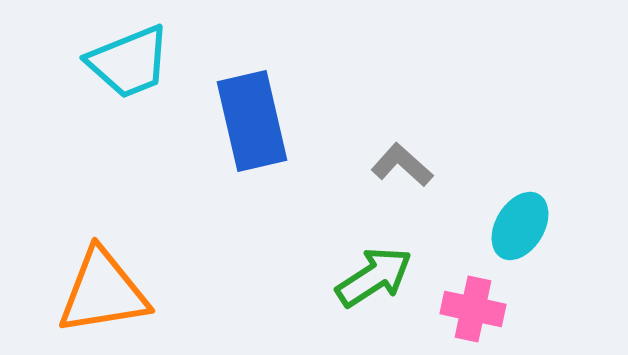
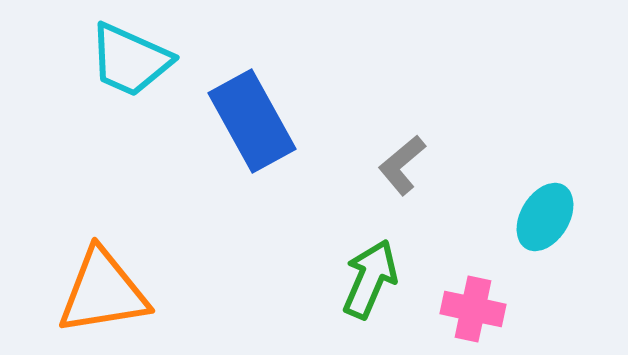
cyan trapezoid: moved 1 px right, 2 px up; rotated 46 degrees clockwise
blue rectangle: rotated 16 degrees counterclockwise
gray L-shape: rotated 82 degrees counterclockwise
cyan ellipse: moved 25 px right, 9 px up
green arrow: moved 4 px left, 2 px down; rotated 34 degrees counterclockwise
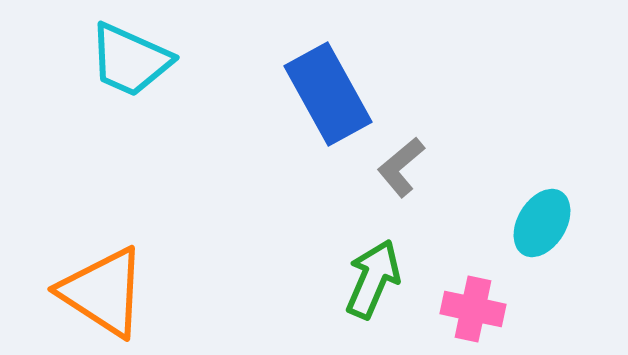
blue rectangle: moved 76 px right, 27 px up
gray L-shape: moved 1 px left, 2 px down
cyan ellipse: moved 3 px left, 6 px down
green arrow: moved 3 px right
orange triangle: rotated 42 degrees clockwise
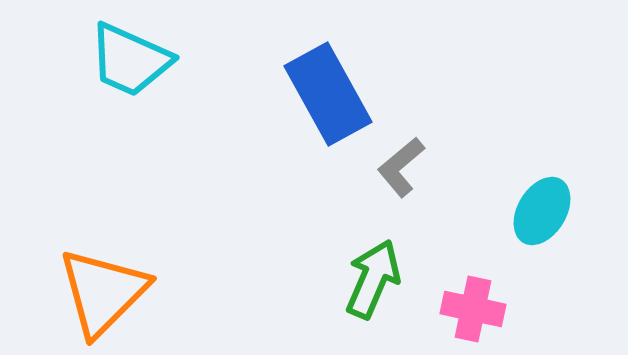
cyan ellipse: moved 12 px up
orange triangle: rotated 42 degrees clockwise
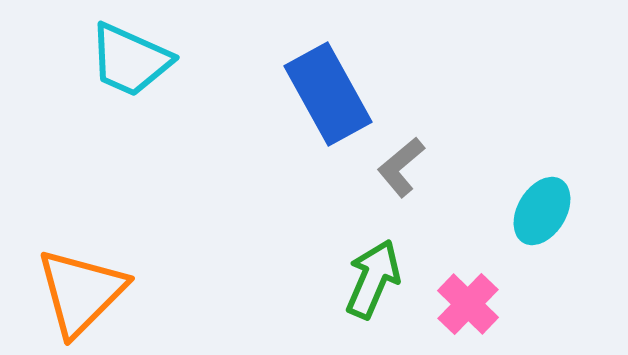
orange triangle: moved 22 px left
pink cross: moved 5 px left, 5 px up; rotated 32 degrees clockwise
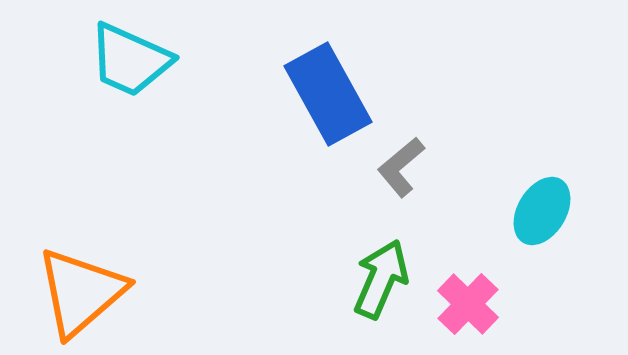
green arrow: moved 8 px right
orange triangle: rotated 4 degrees clockwise
